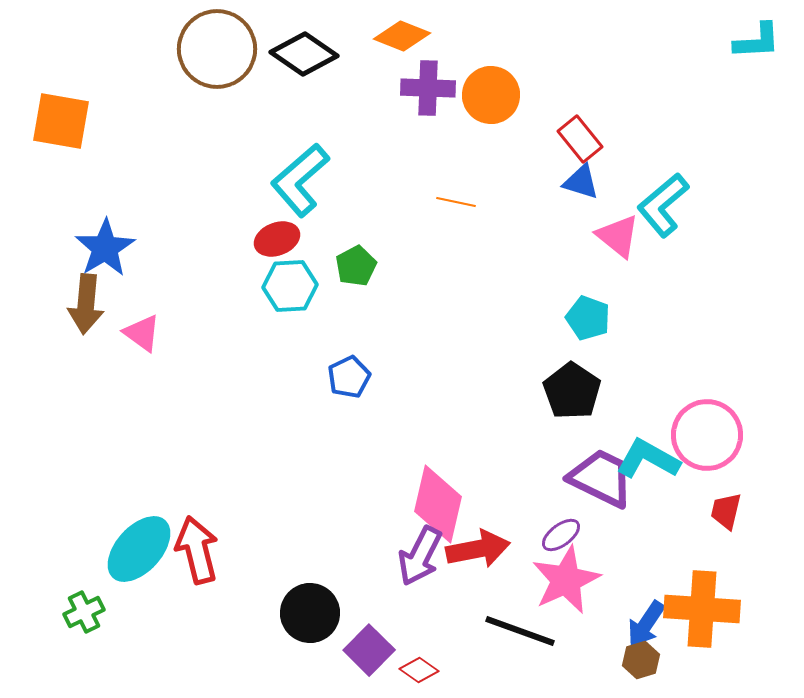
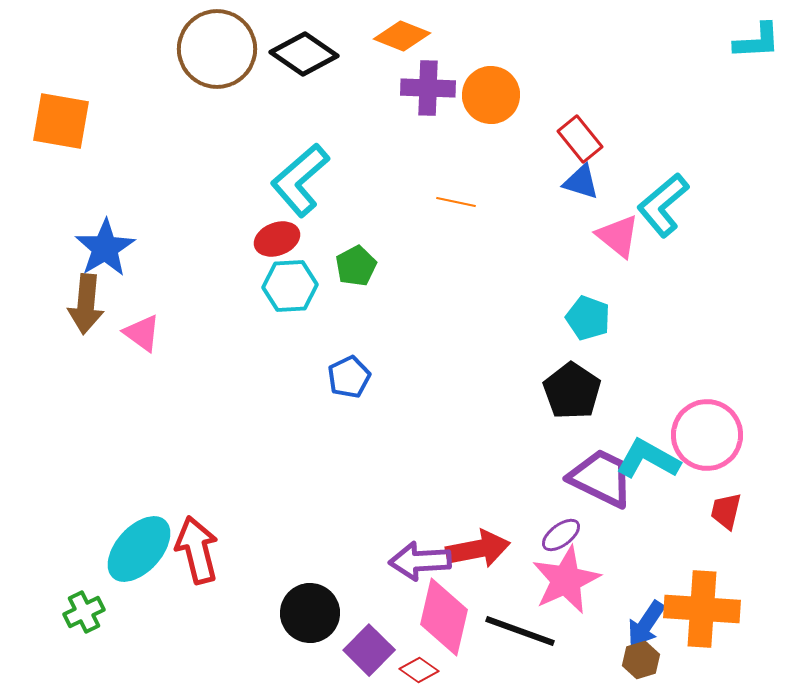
pink diamond at (438, 504): moved 6 px right, 113 px down
purple arrow at (420, 556): moved 5 px down; rotated 60 degrees clockwise
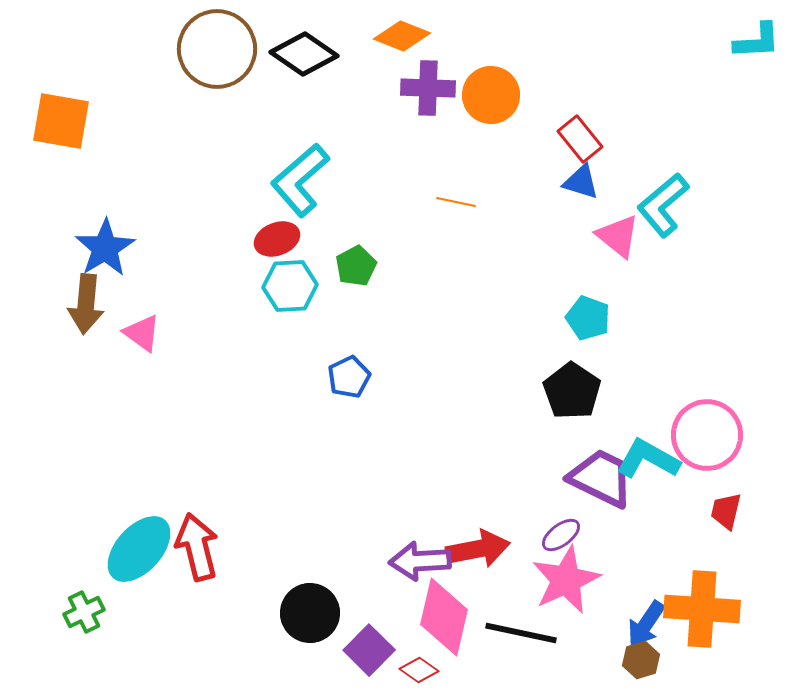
red arrow at (197, 550): moved 3 px up
black line at (520, 631): moved 1 px right, 2 px down; rotated 8 degrees counterclockwise
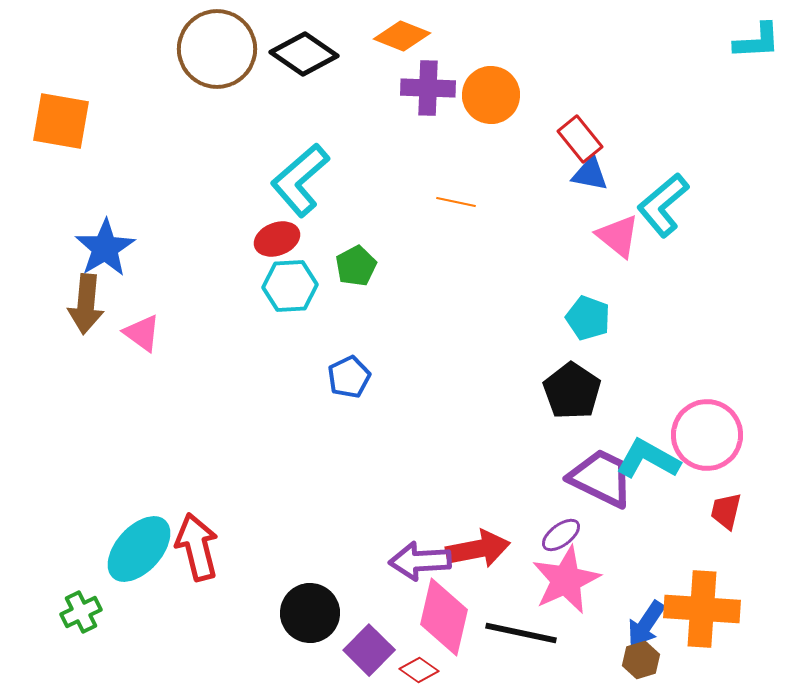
blue triangle at (581, 182): moved 9 px right, 8 px up; rotated 6 degrees counterclockwise
green cross at (84, 612): moved 3 px left
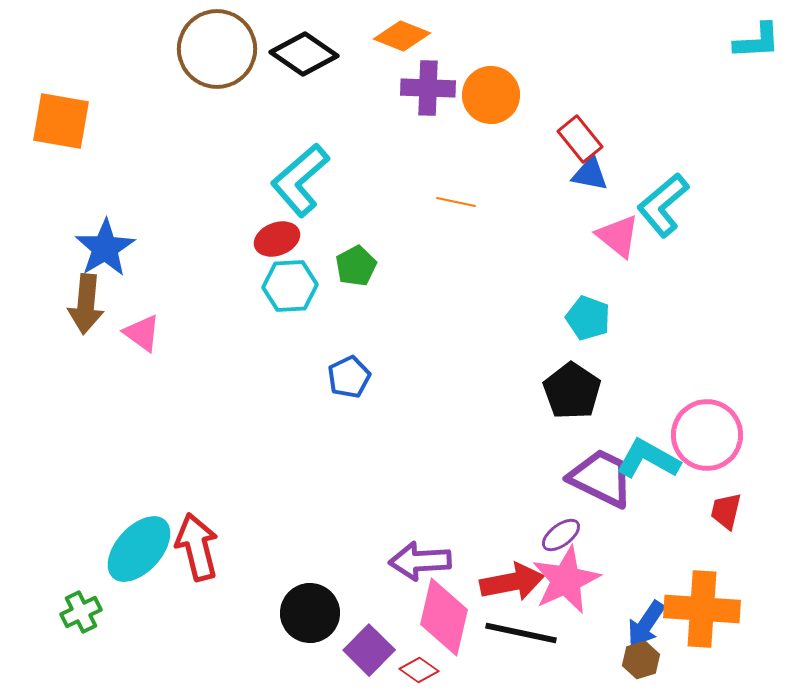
red arrow at (478, 549): moved 34 px right, 33 px down
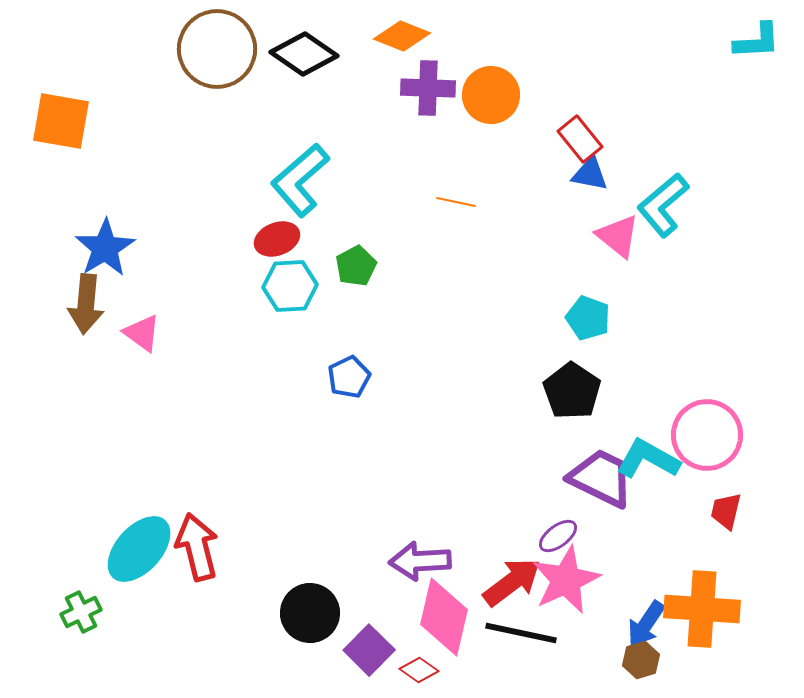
purple ellipse at (561, 535): moved 3 px left, 1 px down
red arrow at (512, 582): rotated 26 degrees counterclockwise
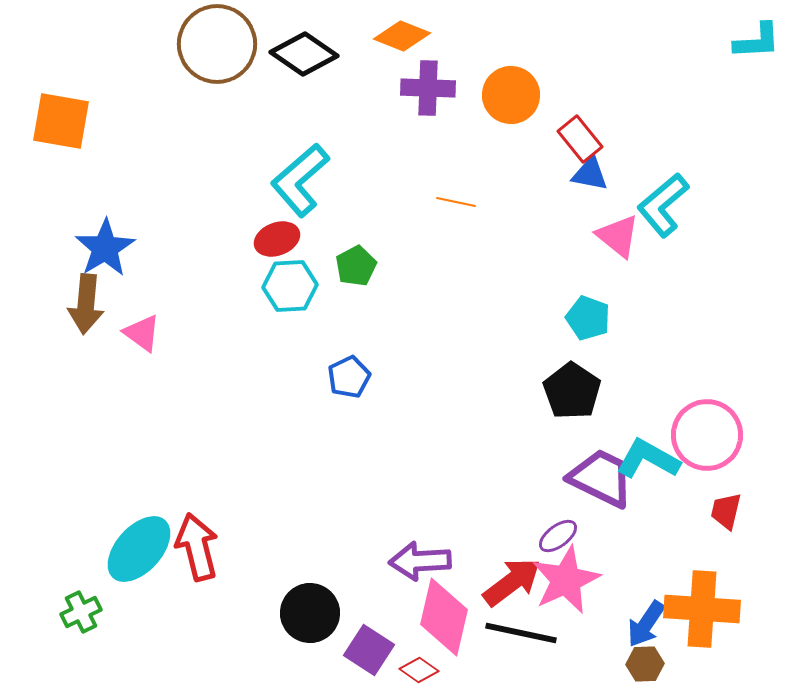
brown circle at (217, 49): moved 5 px up
orange circle at (491, 95): moved 20 px right
purple square at (369, 650): rotated 12 degrees counterclockwise
brown hexagon at (641, 660): moved 4 px right, 4 px down; rotated 15 degrees clockwise
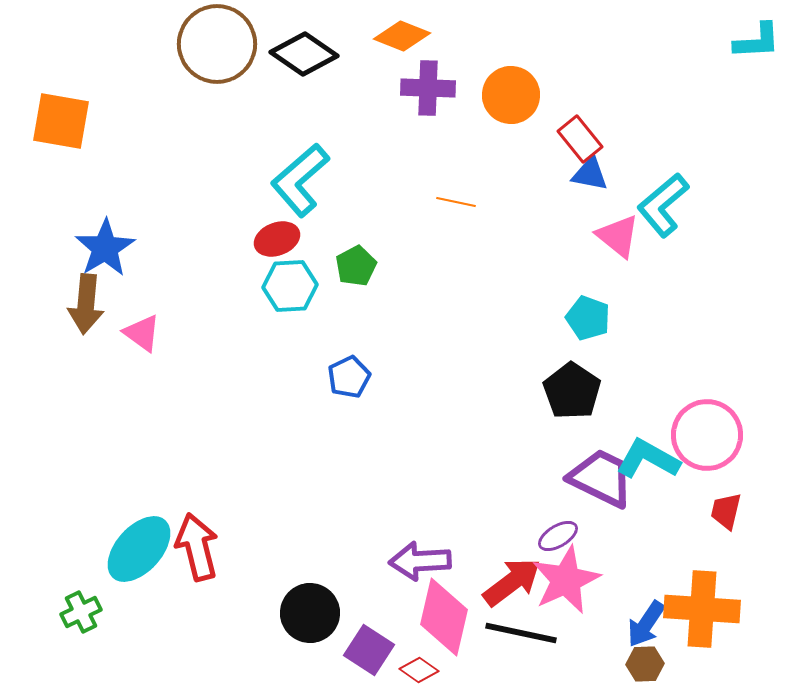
purple ellipse at (558, 536): rotated 6 degrees clockwise
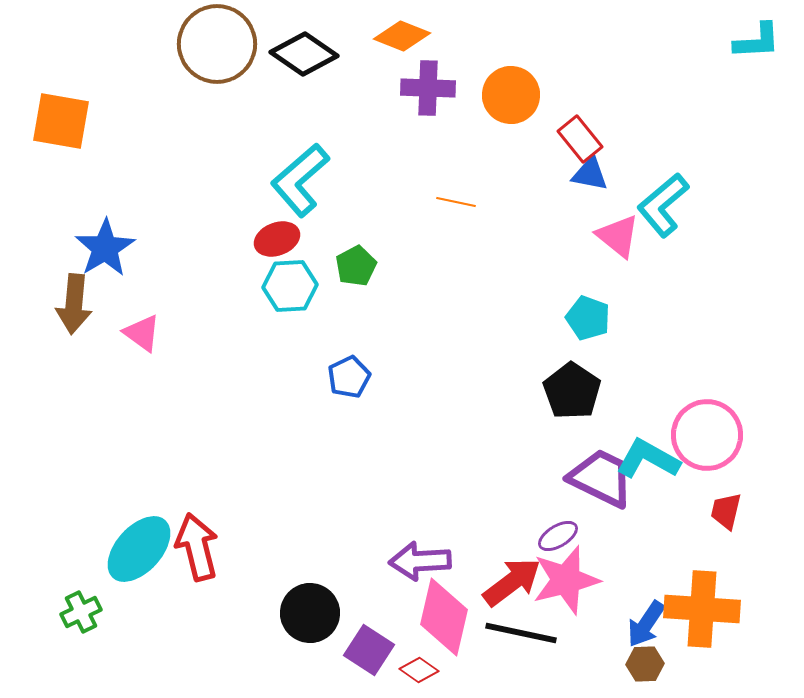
brown arrow at (86, 304): moved 12 px left
pink star at (566, 580): rotated 10 degrees clockwise
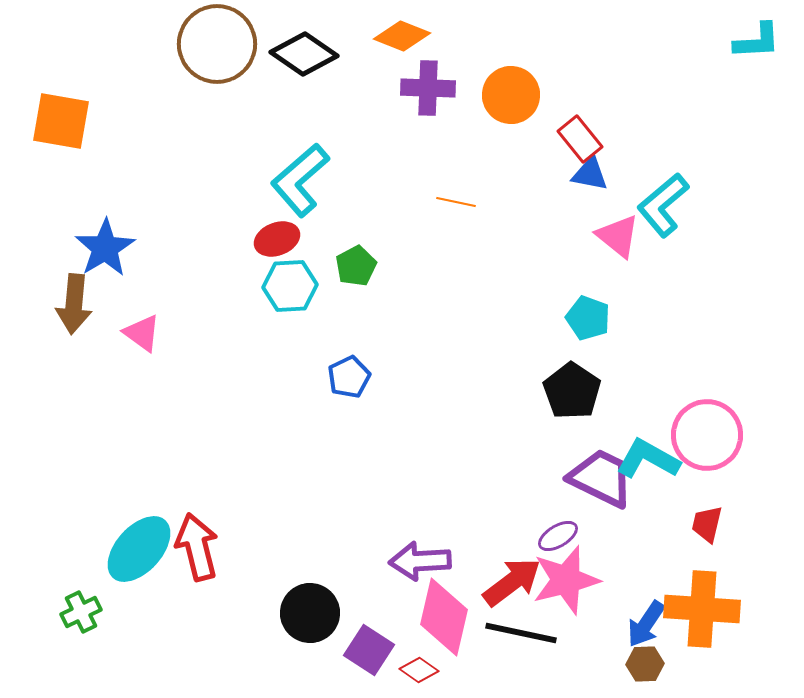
red trapezoid at (726, 511): moved 19 px left, 13 px down
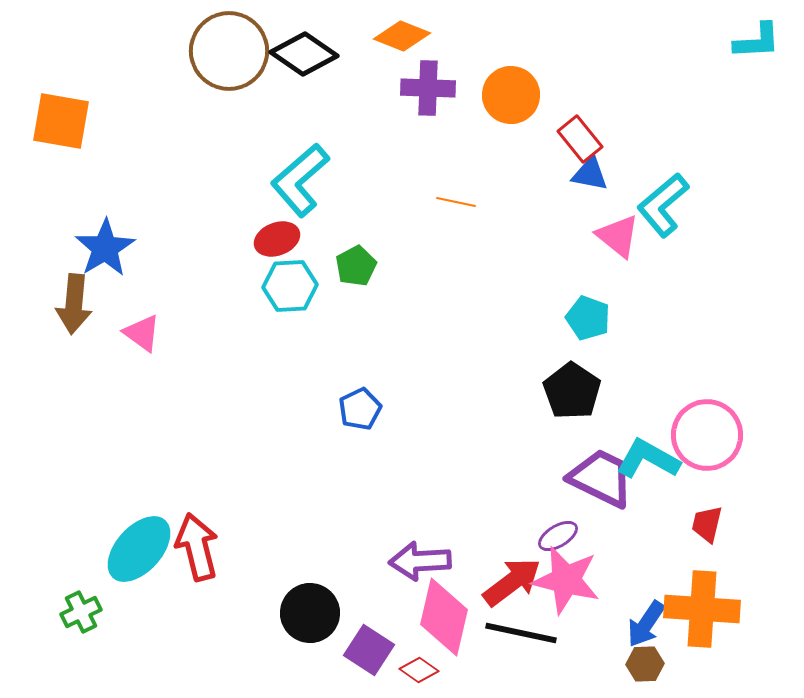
brown circle at (217, 44): moved 12 px right, 7 px down
blue pentagon at (349, 377): moved 11 px right, 32 px down
pink star at (566, 580): rotated 28 degrees clockwise
